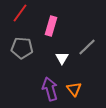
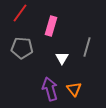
gray line: rotated 30 degrees counterclockwise
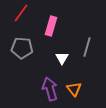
red line: moved 1 px right
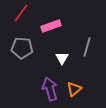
pink rectangle: rotated 54 degrees clockwise
orange triangle: rotated 28 degrees clockwise
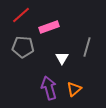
red line: moved 2 px down; rotated 12 degrees clockwise
pink rectangle: moved 2 px left, 1 px down
gray pentagon: moved 1 px right, 1 px up
purple arrow: moved 1 px left, 1 px up
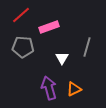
orange triangle: rotated 14 degrees clockwise
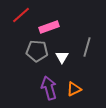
gray pentagon: moved 14 px right, 4 px down
white triangle: moved 1 px up
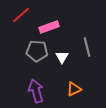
gray line: rotated 30 degrees counterclockwise
purple arrow: moved 13 px left, 3 px down
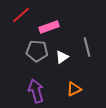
white triangle: rotated 24 degrees clockwise
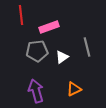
red line: rotated 54 degrees counterclockwise
gray pentagon: rotated 10 degrees counterclockwise
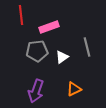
purple arrow: rotated 145 degrees counterclockwise
